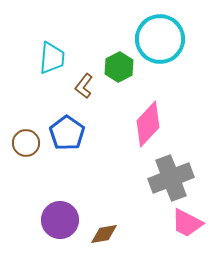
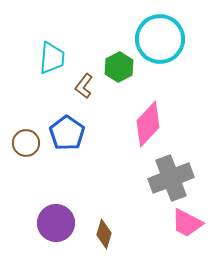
purple circle: moved 4 px left, 3 px down
brown diamond: rotated 64 degrees counterclockwise
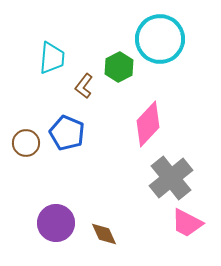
blue pentagon: rotated 12 degrees counterclockwise
gray cross: rotated 18 degrees counterclockwise
brown diamond: rotated 40 degrees counterclockwise
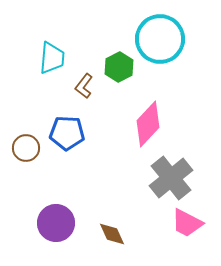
blue pentagon: rotated 20 degrees counterclockwise
brown circle: moved 5 px down
brown diamond: moved 8 px right
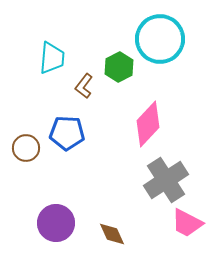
gray cross: moved 5 px left, 2 px down; rotated 6 degrees clockwise
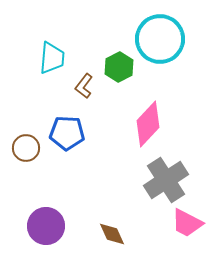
purple circle: moved 10 px left, 3 px down
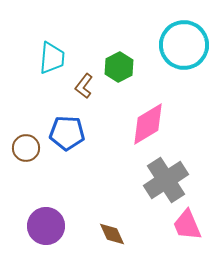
cyan circle: moved 24 px right, 6 px down
pink diamond: rotated 15 degrees clockwise
pink trapezoid: moved 2 px down; rotated 40 degrees clockwise
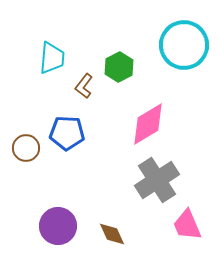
gray cross: moved 9 px left
purple circle: moved 12 px right
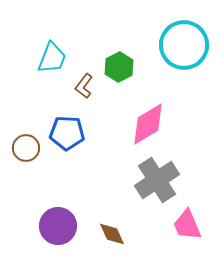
cyan trapezoid: rotated 16 degrees clockwise
